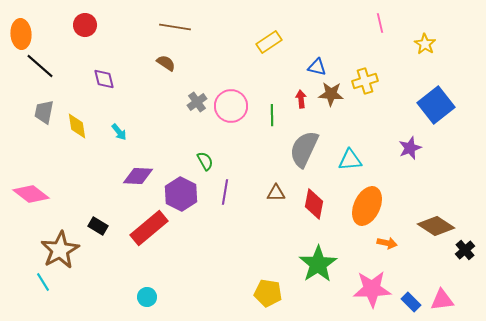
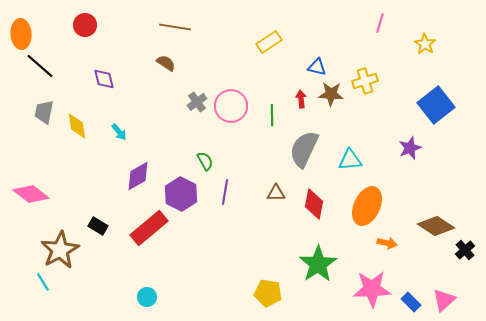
pink line at (380, 23): rotated 30 degrees clockwise
purple diamond at (138, 176): rotated 32 degrees counterclockwise
pink triangle at (442, 300): moved 2 px right; rotated 35 degrees counterclockwise
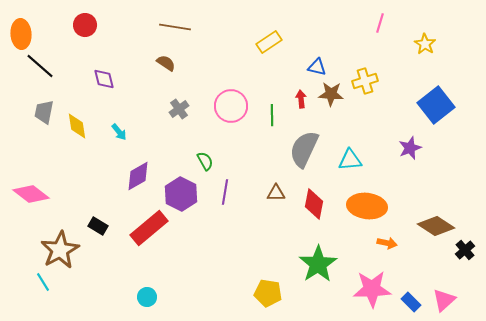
gray cross at (197, 102): moved 18 px left, 7 px down
orange ellipse at (367, 206): rotated 72 degrees clockwise
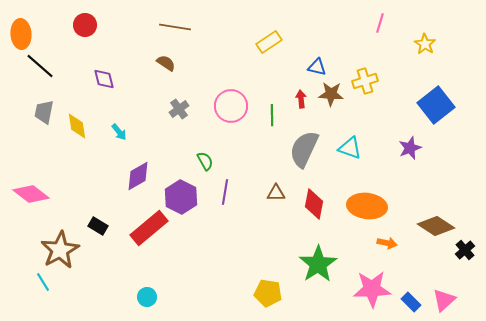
cyan triangle at (350, 160): moved 12 px up; rotated 25 degrees clockwise
purple hexagon at (181, 194): moved 3 px down
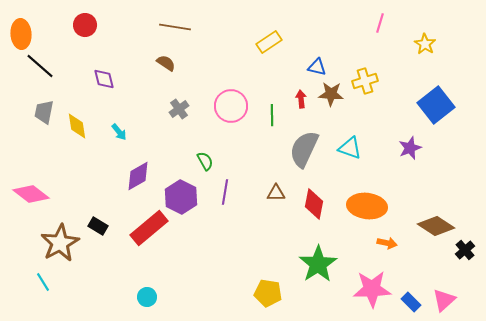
brown star at (60, 250): moved 7 px up
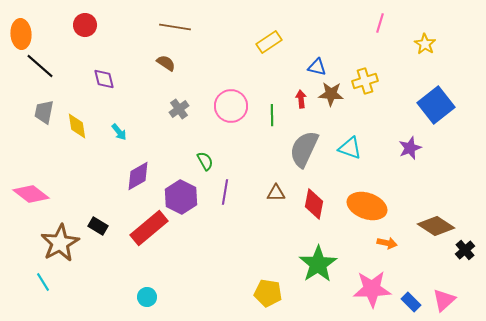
orange ellipse at (367, 206): rotated 12 degrees clockwise
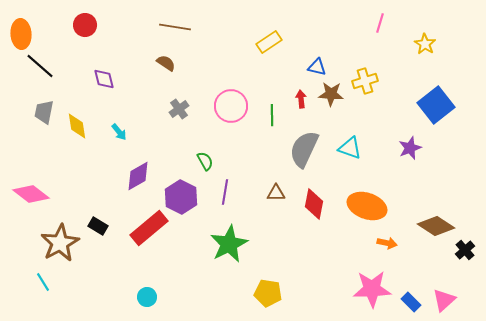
green star at (318, 264): moved 89 px left, 20 px up; rotated 6 degrees clockwise
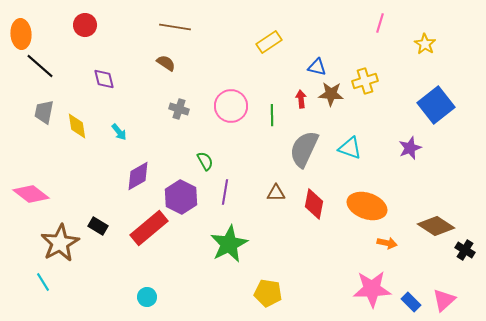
gray cross at (179, 109): rotated 36 degrees counterclockwise
black cross at (465, 250): rotated 18 degrees counterclockwise
